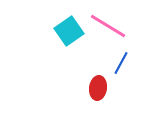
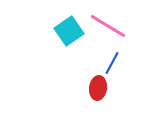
blue line: moved 9 px left
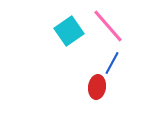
pink line: rotated 18 degrees clockwise
red ellipse: moved 1 px left, 1 px up
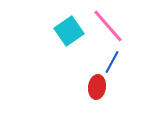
blue line: moved 1 px up
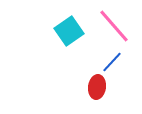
pink line: moved 6 px right
blue line: rotated 15 degrees clockwise
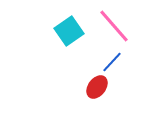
red ellipse: rotated 30 degrees clockwise
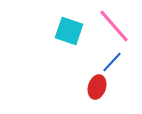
cyan square: rotated 36 degrees counterclockwise
red ellipse: rotated 20 degrees counterclockwise
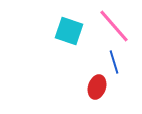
blue line: moved 2 px right; rotated 60 degrees counterclockwise
